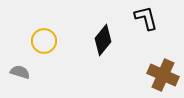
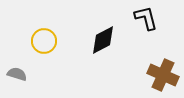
black diamond: rotated 24 degrees clockwise
gray semicircle: moved 3 px left, 2 px down
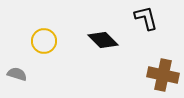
black diamond: rotated 72 degrees clockwise
brown cross: rotated 12 degrees counterclockwise
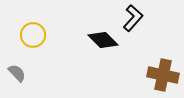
black L-shape: moved 13 px left; rotated 56 degrees clockwise
yellow circle: moved 11 px left, 6 px up
gray semicircle: moved 1 px up; rotated 30 degrees clockwise
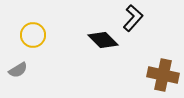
gray semicircle: moved 1 px right, 3 px up; rotated 102 degrees clockwise
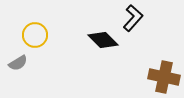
yellow circle: moved 2 px right
gray semicircle: moved 7 px up
brown cross: moved 1 px right, 2 px down
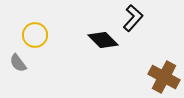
gray semicircle: rotated 84 degrees clockwise
brown cross: rotated 16 degrees clockwise
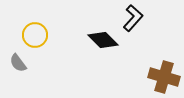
brown cross: rotated 12 degrees counterclockwise
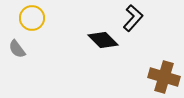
yellow circle: moved 3 px left, 17 px up
gray semicircle: moved 1 px left, 14 px up
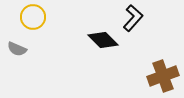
yellow circle: moved 1 px right, 1 px up
gray semicircle: rotated 30 degrees counterclockwise
brown cross: moved 1 px left, 1 px up; rotated 36 degrees counterclockwise
